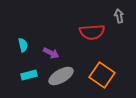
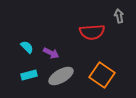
cyan semicircle: moved 4 px right, 2 px down; rotated 32 degrees counterclockwise
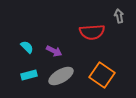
purple arrow: moved 3 px right, 2 px up
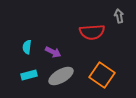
cyan semicircle: rotated 128 degrees counterclockwise
purple arrow: moved 1 px left, 1 px down
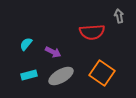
cyan semicircle: moved 1 px left, 3 px up; rotated 32 degrees clockwise
orange square: moved 2 px up
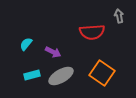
cyan rectangle: moved 3 px right
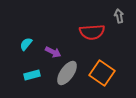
gray ellipse: moved 6 px right, 3 px up; rotated 25 degrees counterclockwise
